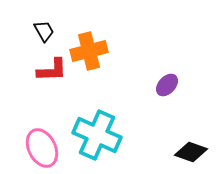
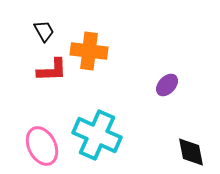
orange cross: rotated 21 degrees clockwise
pink ellipse: moved 2 px up
black diamond: rotated 60 degrees clockwise
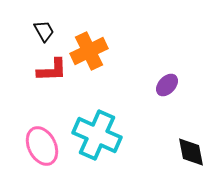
orange cross: rotated 33 degrees counterclockwise
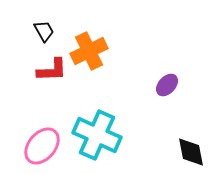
pink ellipse: rotated 66 degrees clockwise
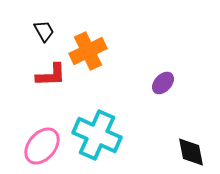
orange cross: moved 1 px left
red L-shape: moved 1 px left, 5 px down
purple ellipse: moved 4 px left, 2 px up
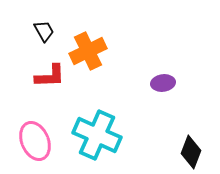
red L-shape: moved 1 px left, 1 px down
purple ellipse: rotated 40 degrees clockwise
pink ellipse: moved 7 px left, 5 px up; rotated 63 degrees counterclockwise
black diamond: rotated 32 degrees clockwise
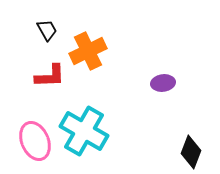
black trapezoid: moved 3 px right, 1 px up
cyan cross: moved 13 px left, 4 px up; rotated 6 degrees clockwise
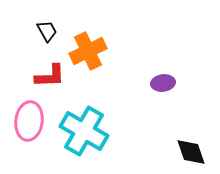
black trapezoid: moved 1 px down
pink ellipse: moved 6 px left, 20 px up; rotated 30 degrees clockwise
black diamond: rotated 40 degrees counterclockwise
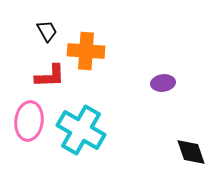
orange cross: moved 2 px left; rotated 30 degrees clockwise
cyan cross: moved 3 px left, 1 px up
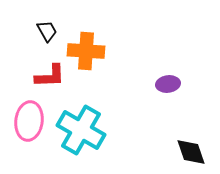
purple ellipse: moved 5 px right, 1 px down
